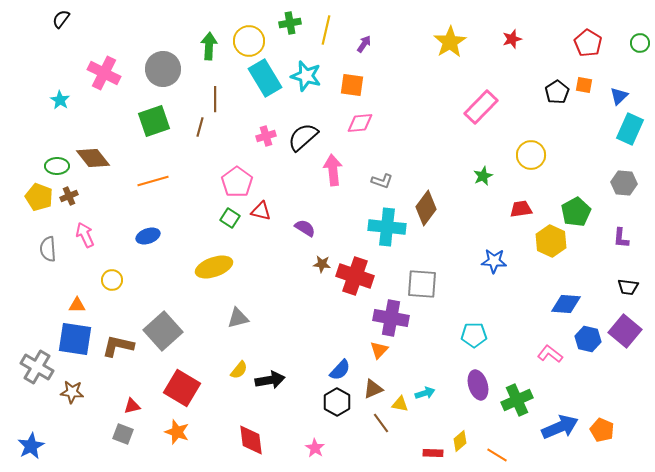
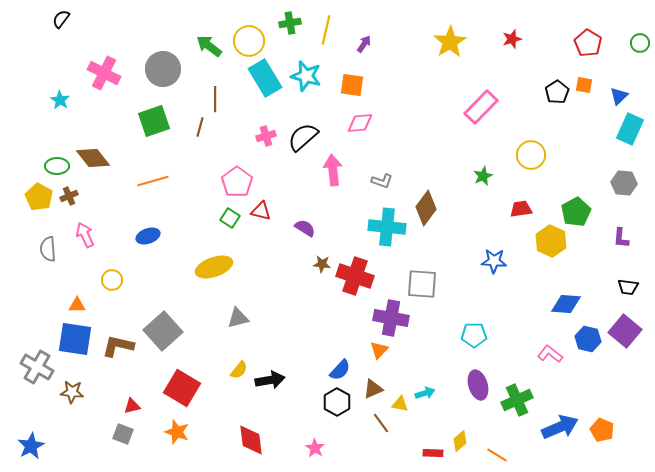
green arrow at (209, 46): rotated 56 degrees counterclockwise
yellow pentagon at (39, 197): rotated 8 degrees clockwise
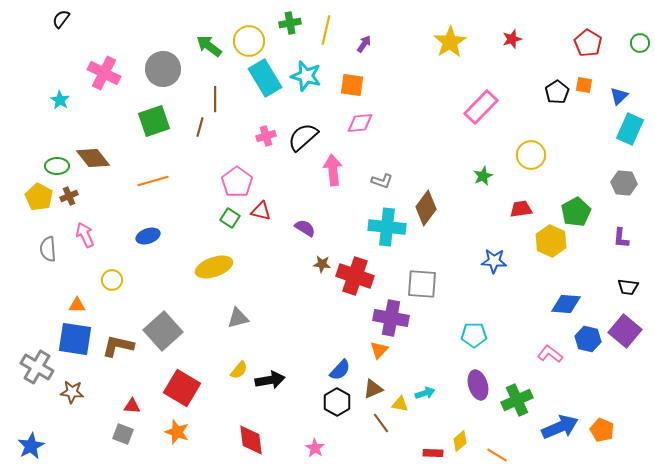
red triangle at (132, 406): rotated 18 degrees clockwise
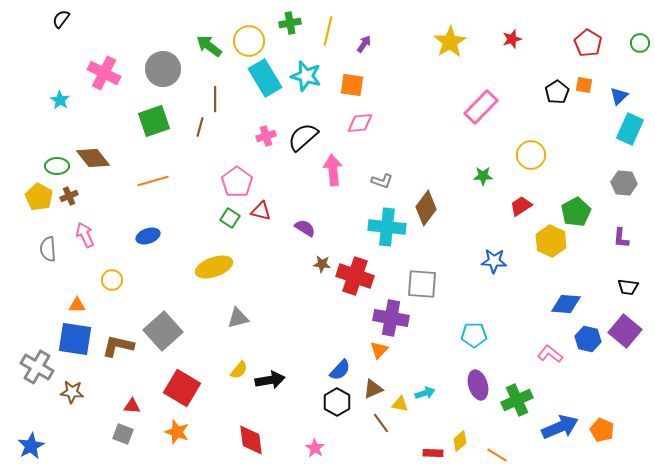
yellow line at (326, 30): moved 2 px right, 1 px down
green star at (483, 176): rotated 24 degrees clockwise
red trapezoid at (521, 209): moved 3 px up; rotated 25 degrees counterclockwise
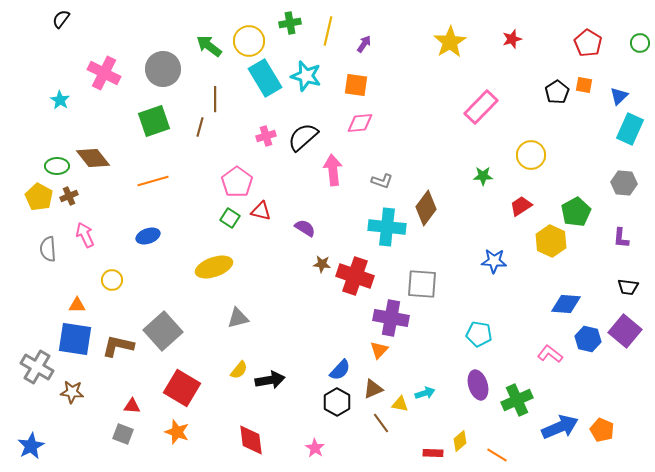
orange square at (352, 85): moved 4 px right
cyan pentagon at (474, 335): moved 5 px right, 1 px up; rotated 10 degrees clockwise
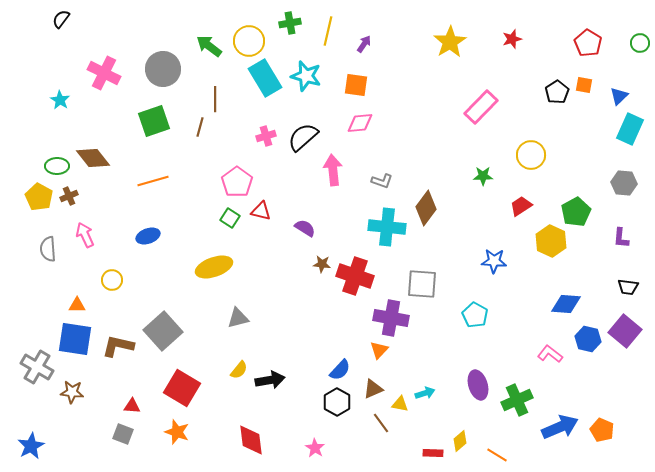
cyan pentagon at (479, 334): moved 4 px left, 19 px up; rotated 20 degrees clockwise
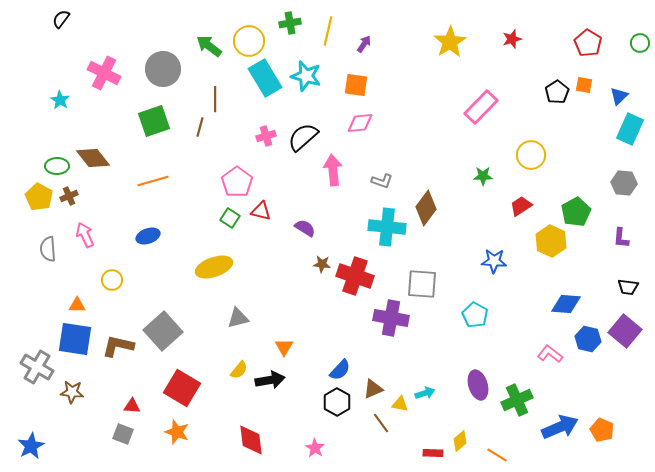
orange triangle at (379, 350): moved 95 px left, 3 px up; rotated 12 degrees counterclockwise
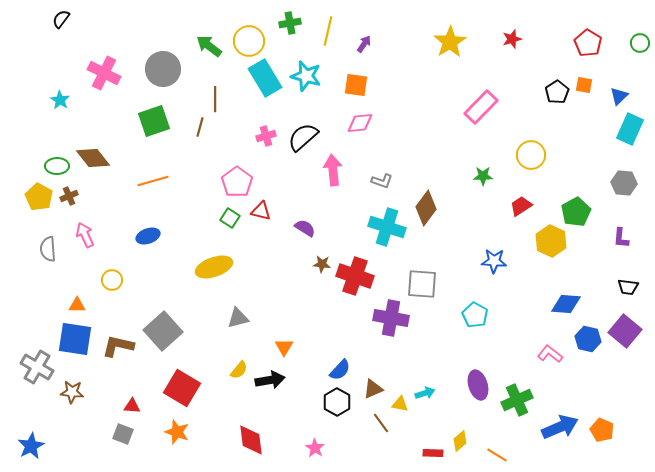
cyan cross at (387, 227): rotated 12 degrees clockwise
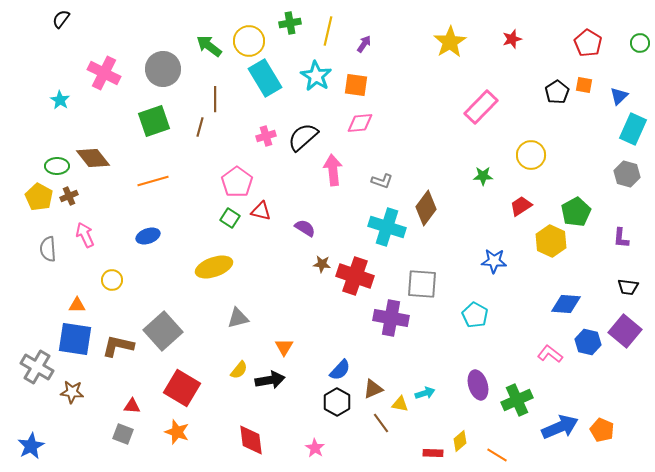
cyan star at (306, 76): moved 10 px right; rotated 16 degrees clockwise
cyan rectangle at (630, 129): moved 3 px right
gray hexagon at (624, 183): moved 3 px right, 9 px up; rotated 10 degrees clockwise
blue hexagon at (588, 339): moved 3 px down
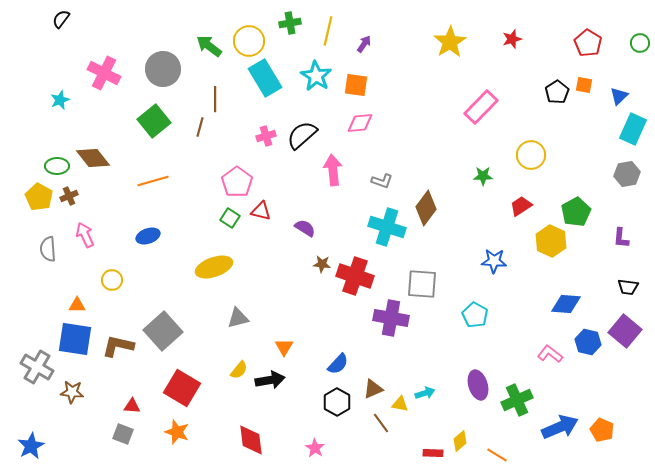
cyan star at (60, 100): rotated 18 degrees clockwise
green square at (154, 121): rotated 20 degrees counterclockwise
black semicircle at (303, 137): moved 1 px left, 2 px up
gray hexagon at (627, 174): rotated 25 degrees counterclockwise
blue semicircle at (340, 370): moved 2 px left, 6 px up
